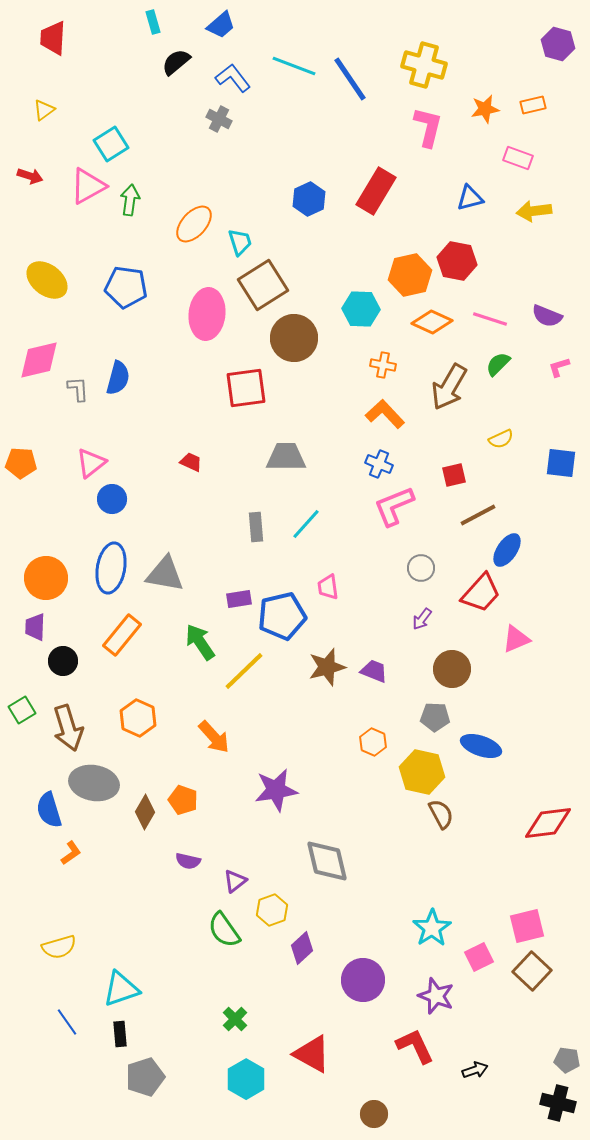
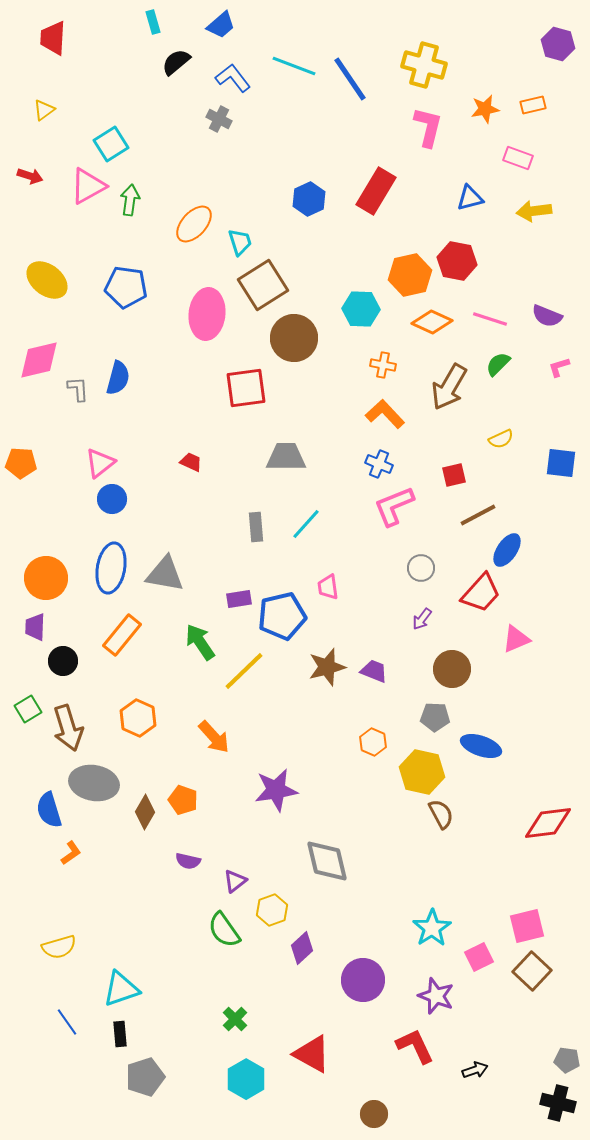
pink triangle at (91, 463): moved 9 px right
green square at (22, 710): moved 6 px right, 1 px up
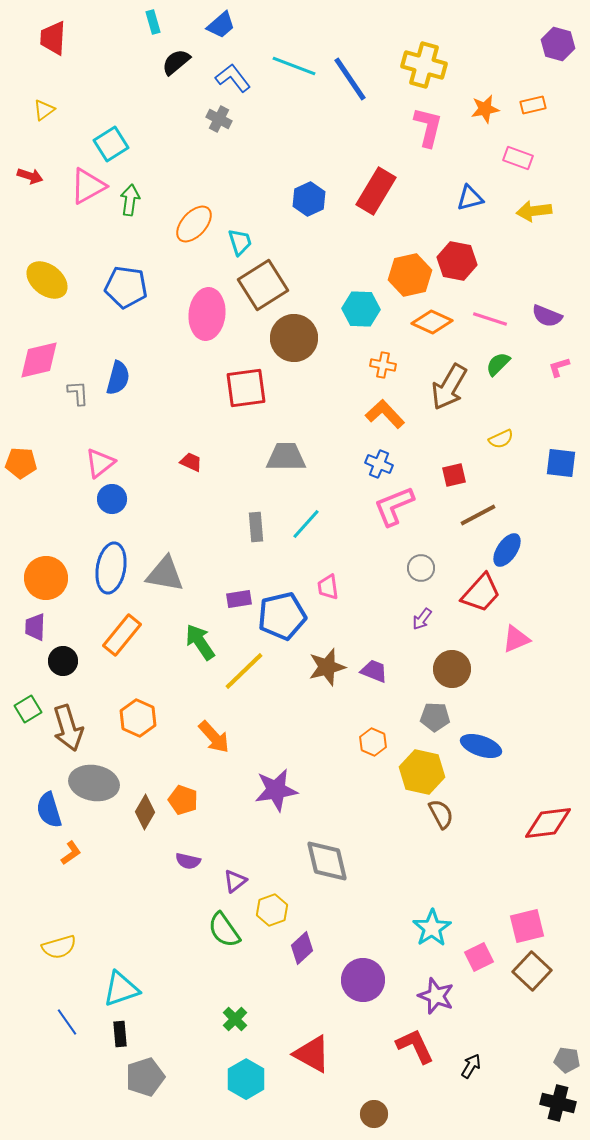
gray L-shape at (78, 389): moved 4 px down
black arrow at (475, 1070): moved 4 px left, 4 px up; rotated 40 degrees counterclockwise
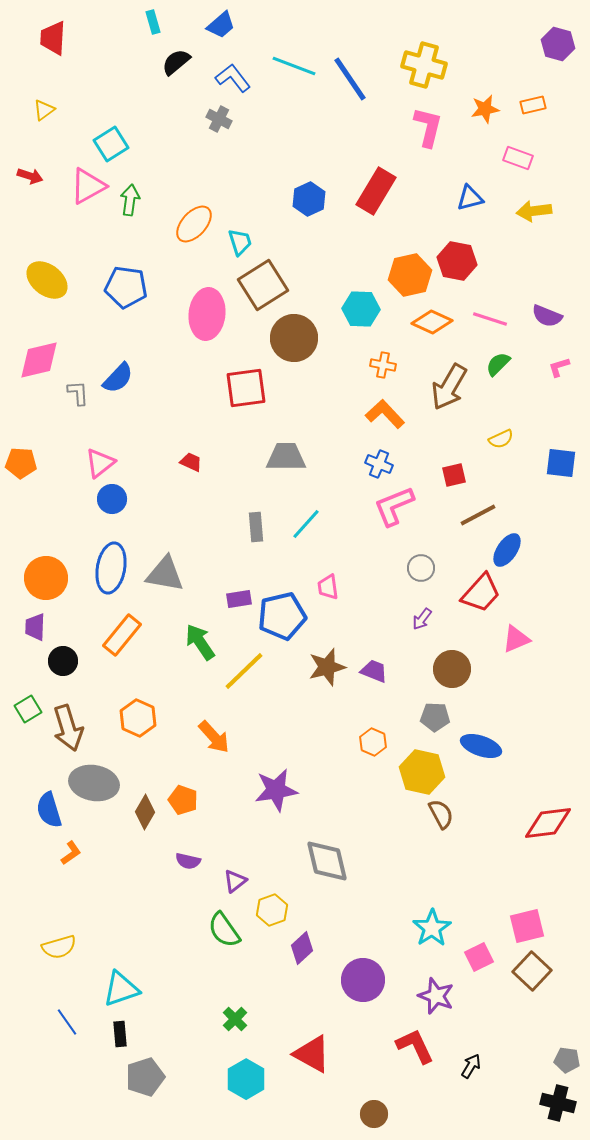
blue semicircle at (118, 378): rotated 28 degrees clockwise
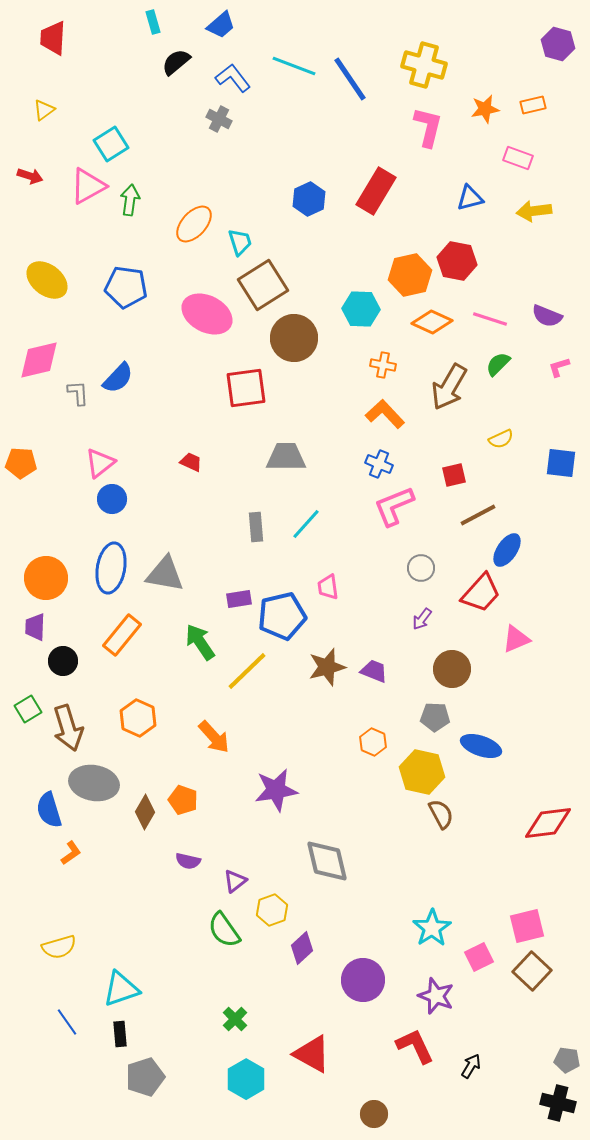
pink ellipse at (207, 314): rotated 69 degrees counterclockwise
yellow line at (244, 671): moved 3 px right
